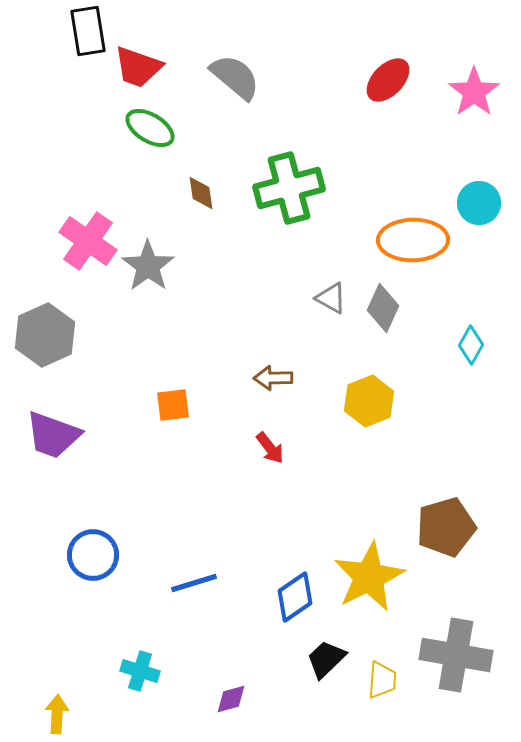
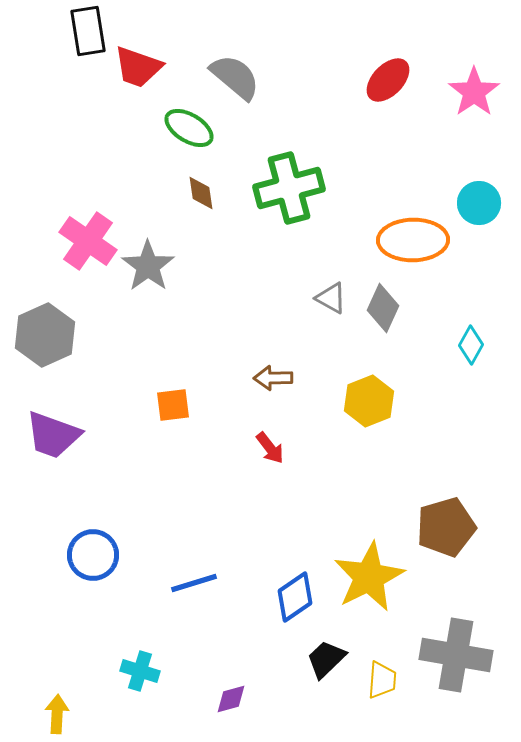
green ellipse: moved 39 px right
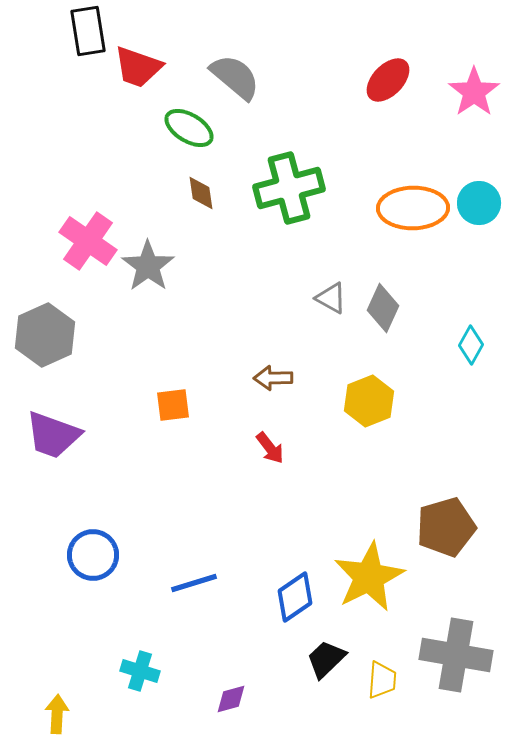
orange ellipse: moved 32 px up
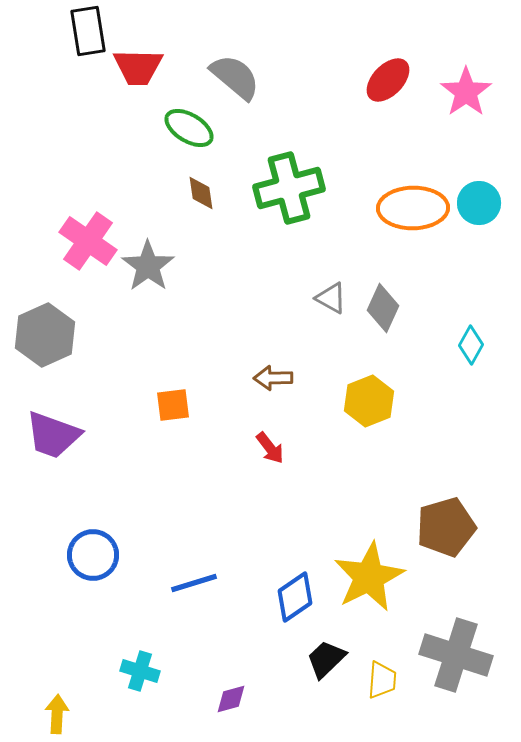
red trapezoid: rotated 18 degrees counterclockwise
pink star: moved 8 px left
gray cross: rotated 8 degrees clockwise
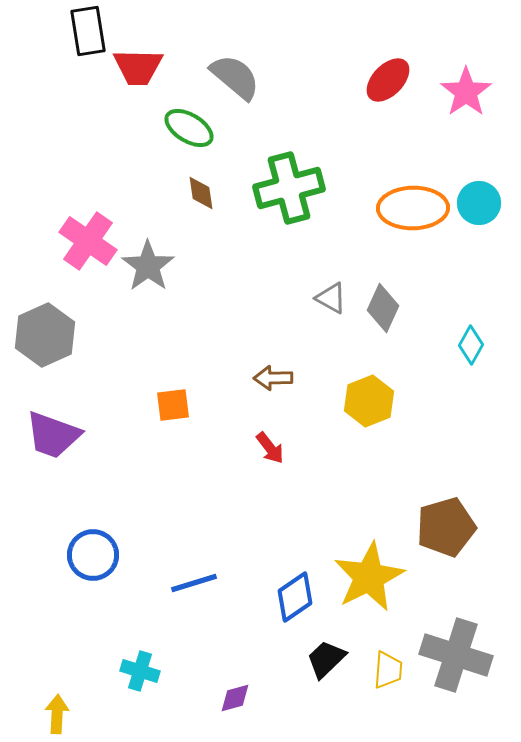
yellow trapezoid: moved 6 px right, 10 px up
purple diamond: moved 4 px right, 1 px up
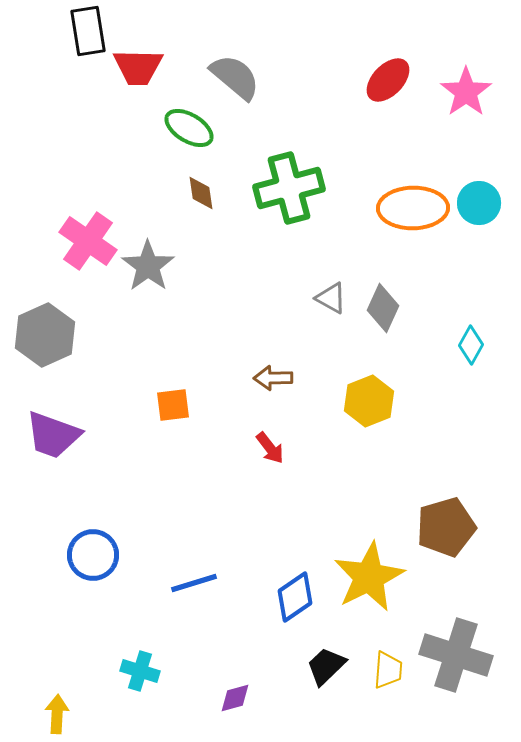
black trapezoid: moved 7 px down
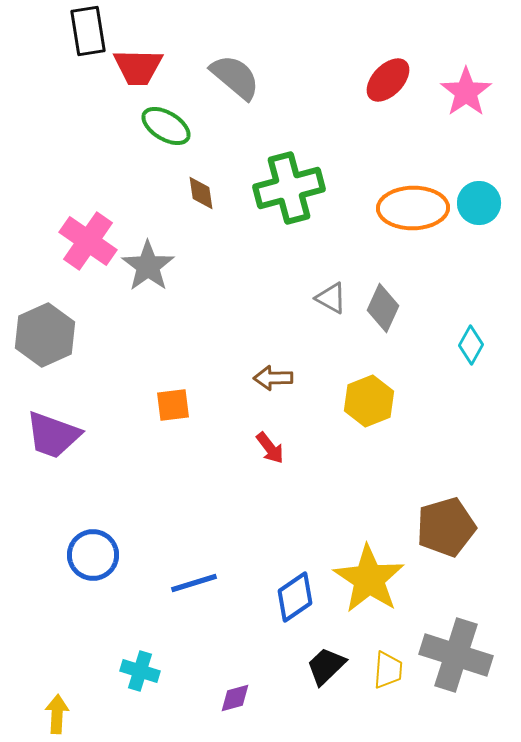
green ellipse: moved 23 px left, 2 px up
yellow star: moved 2 px down; rotated 12 degrees counterclockwise
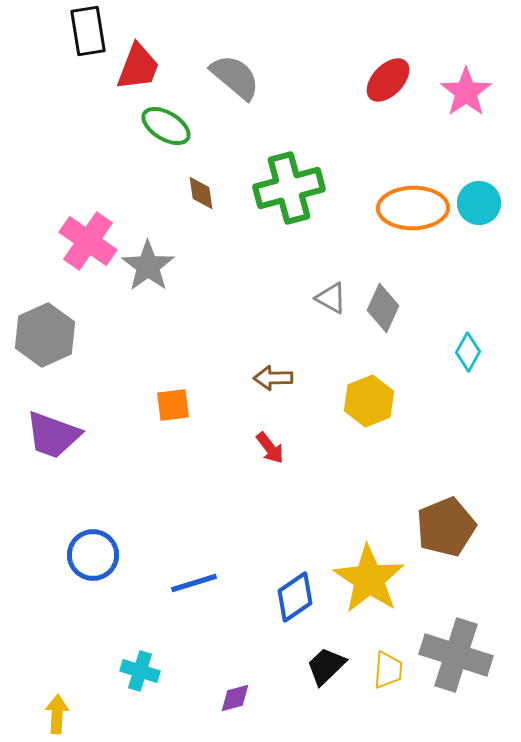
red trapezoid: rotated 70 degrees counterclockwise
cyan diamond: moved 3 px left, 7 px down
brown pentagon: rotated 6 degrees counterclockwise
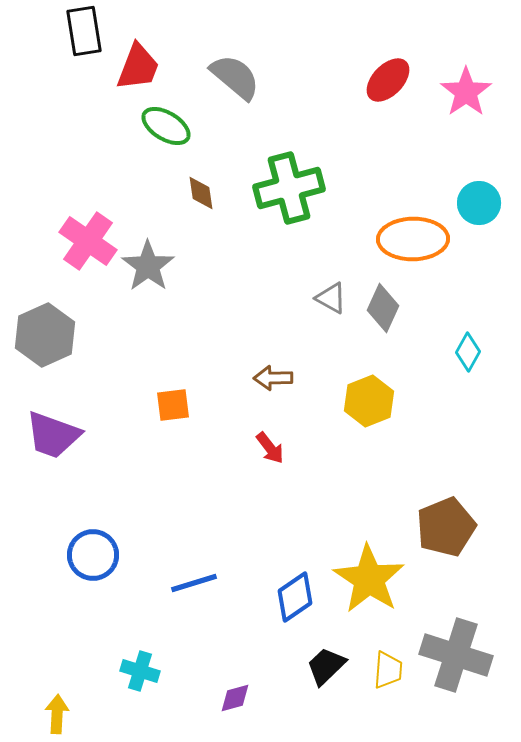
black rectangle: moved 4 px left
orange ellipse: moved 31 px down
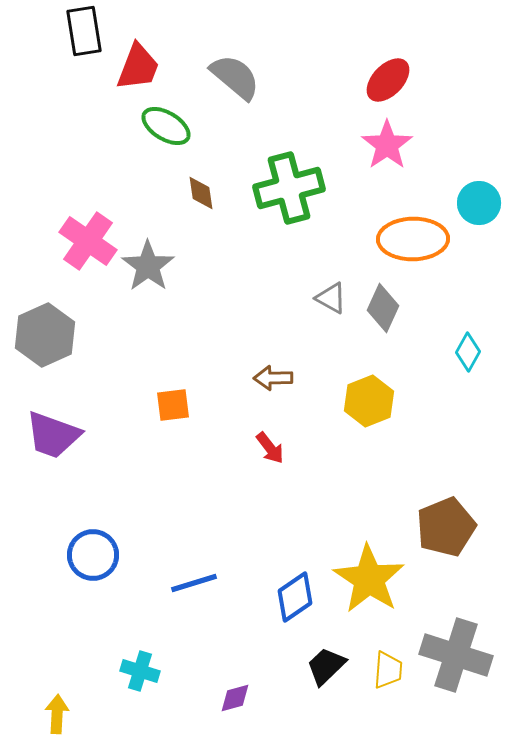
pink star: moved 79 px left, 53 px down
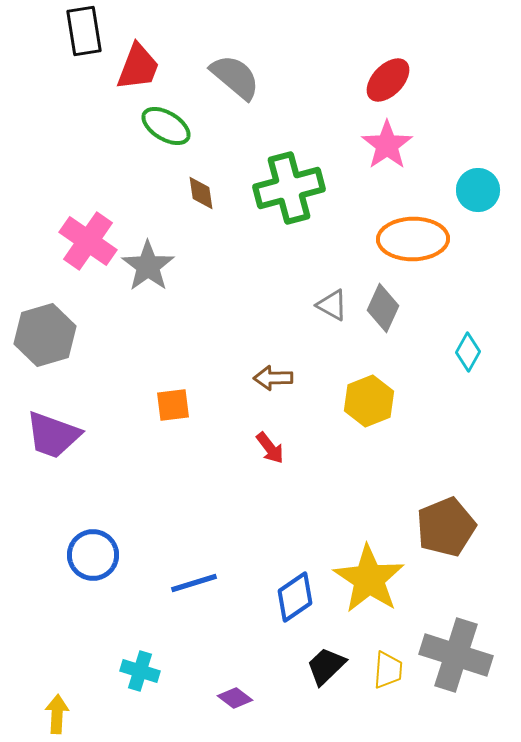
cyan circle: moved 1 px left, 13 px up
gray triangle: moved 1 px right, 7 px down
gray hexagon: rotated 8 degrees clockwise
purple diamond: rotated 52 degrees clockwise
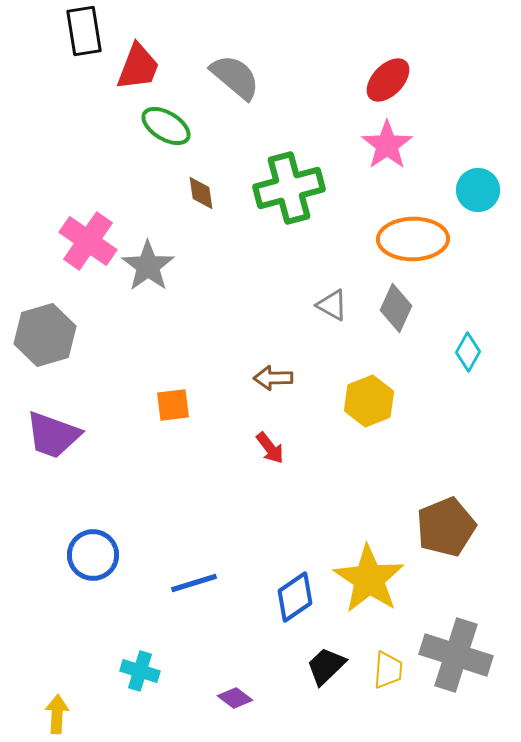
gray diamond: moved 13 px right
